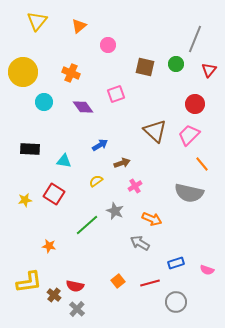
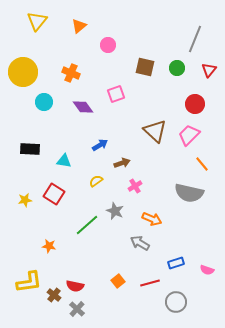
green circle: moved 1 px right, 4 px down
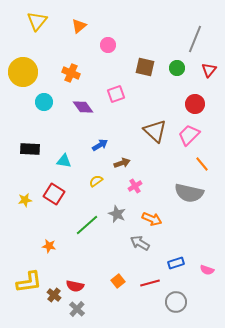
gray star: moved 2 px right, 3 px down
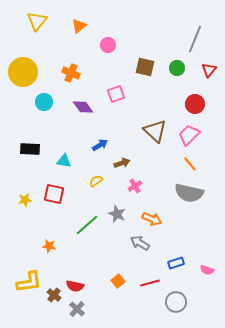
orange line: moved 12 px left
red square: rotated 20 degrees counterclockwise
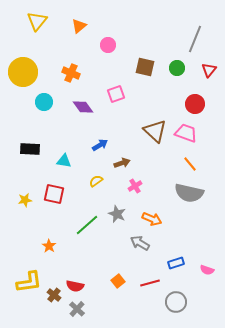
pink trapezoid: moved 3 px left, 2 px up; rotated 65 degrees clockwise
orange star: rotated 24 degrees clockwise
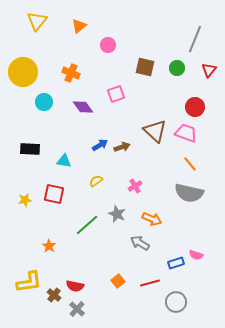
red circle: moved 3 px down
brown arrow: moved 16 px up
pink semicircle: moved 11 px left, 15 px up
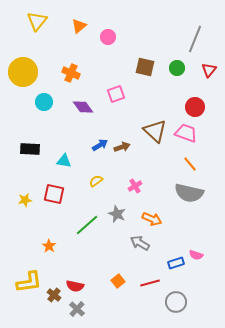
pink circle: moved 8 px up
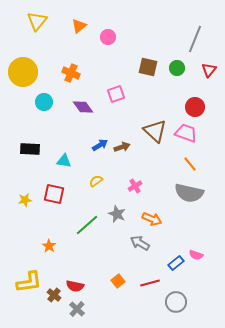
brown square: moved 3 px right
blue rectangle: rotated 21 degrees counterclockwise
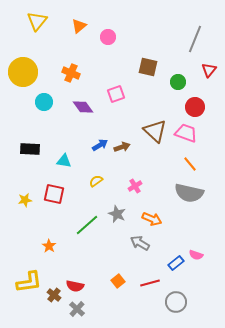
green circle: moved 1 px right, 14 px down
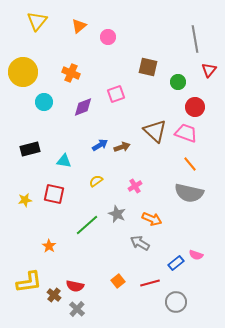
gray line: rotated 32 degrees counterclockwise
purple diamond: rotated 75 degrees counterclockwise
black rectangle: rotated 18 degrees counterclockwise
